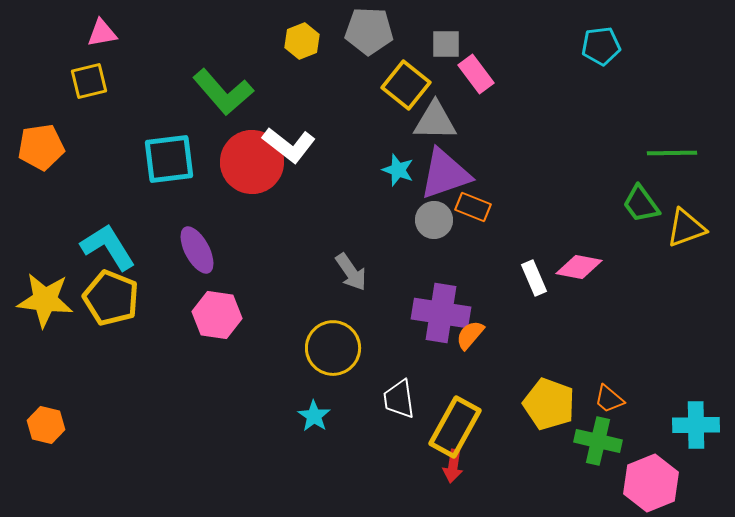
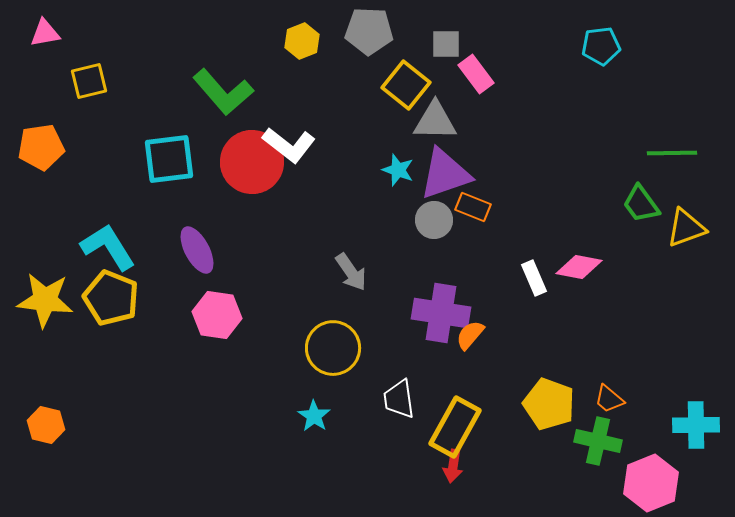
pink triangle at (102, 33): moved 57 px left
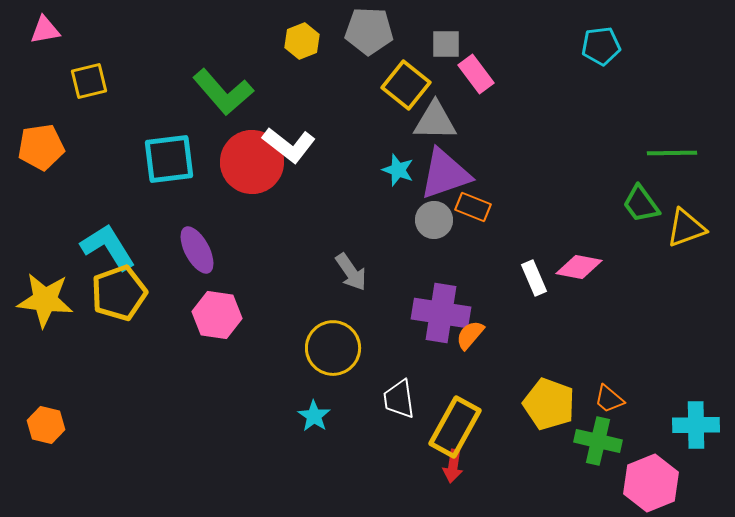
pink triangle at (45, 33): moved 3 px up
yellow pentagon at (111, 298): moved 8 px right, 5 px up; rotated 30 degrees clockwise
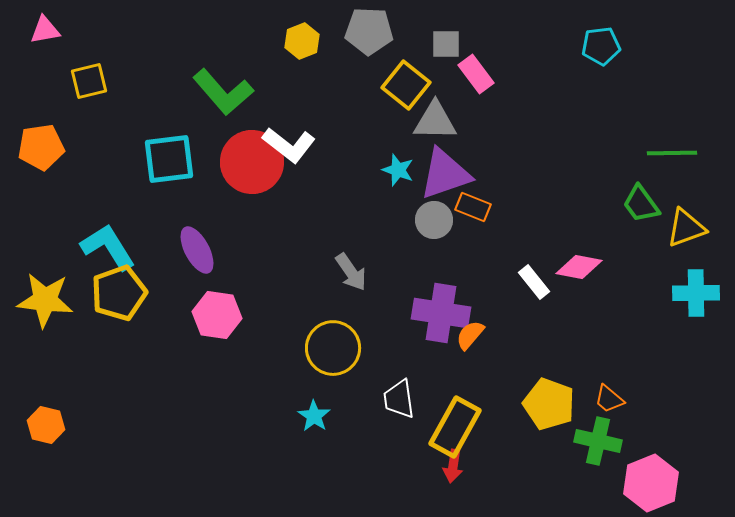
white rectangle at (534, 278): moved 4 px down; rotated 16 degrees counterclockwise
cyan cross at (696, 425): moved 132 px up
